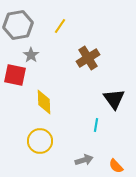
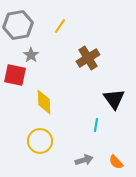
orange semicircle: moved 4 px up
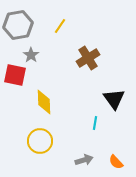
cyan line: moved 1 px left, 2 px up
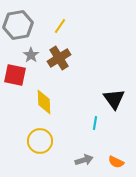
brown cross: moved 29 px left
orange semicircle: rotated 21 degrees counterclockwise
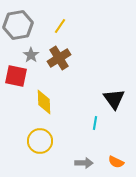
red square: moved 1 px right, 1 px down
gray arrow: moved 3 px down; rotated 18 degrees clockwise
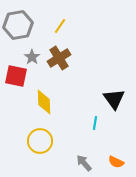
gray star: moved 1 px right, 2 px down
gray arrow: rotated 132 degrees counterclockwise
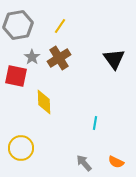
black triangle: moved 40 px up
yellow circle: moved 19 px left, 7 px down
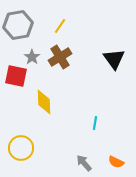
brown cross: moved 1 px right, 1 px up
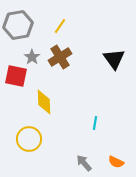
yellow circle: moved 8 px right, 9 px up
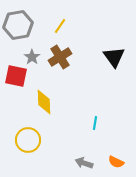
black triangle: moved 2 px up
yellow circle: moved 1 px left, 1 px down
gray arrow: rotated 30 degrees counterclockwise
